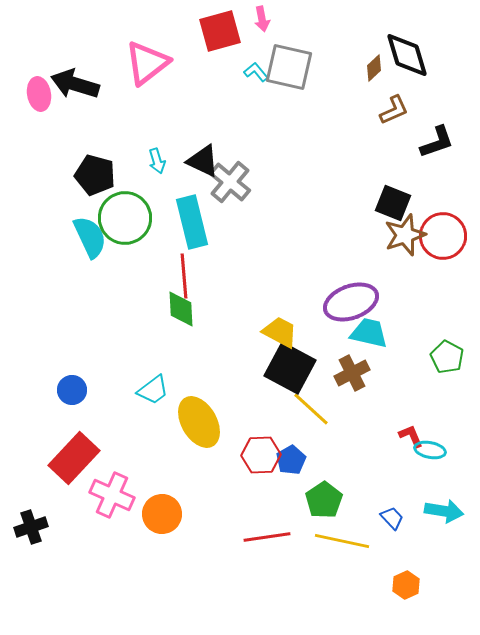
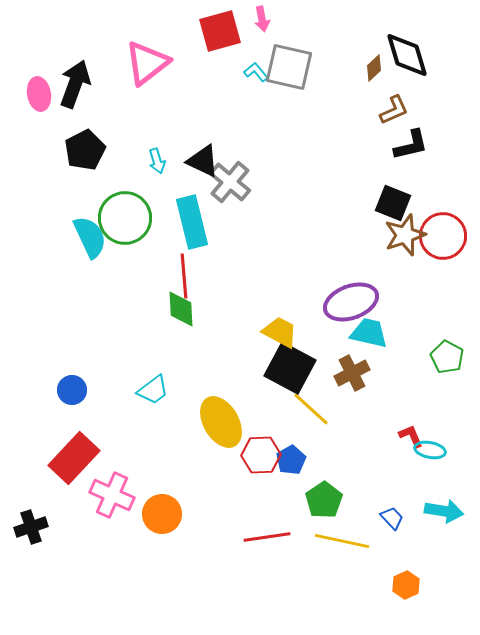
black arrow at (75, 84): rotated 93 degrees clockwise
black L-shape at (437, 142): moved 26 px left, 3 px down; rotated 6 degrees clockwise
black pentagon at (95, 175): moved 10 px left, 25 px up; rotated 30 degrees clockwise
yellow ellipse at (199, 422): moved 22 px right
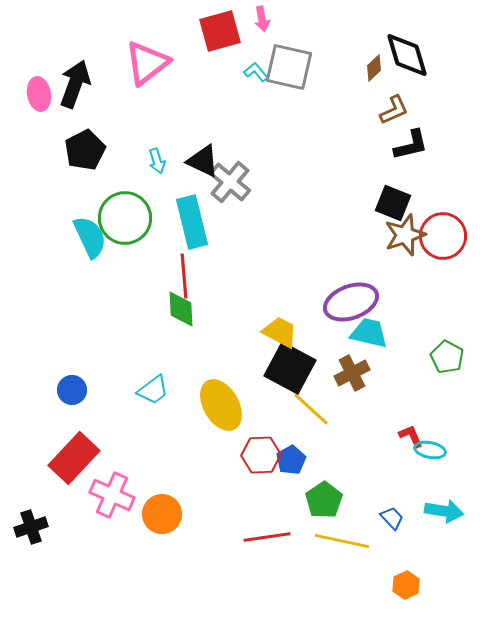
yellow ellipse at (221, 422): moved 17 px up
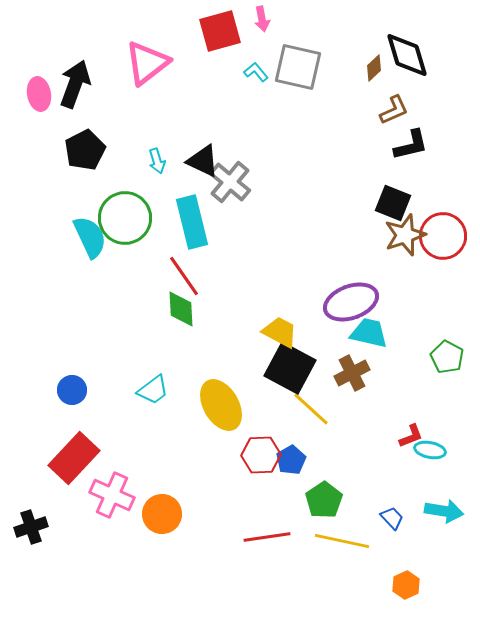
gray square at (289, 67): moved 9 px right
red line at (184, 276): rotated 30 degrees counterclockwise
red L-shape at (411, 436): rotated 92 degrees clockwise
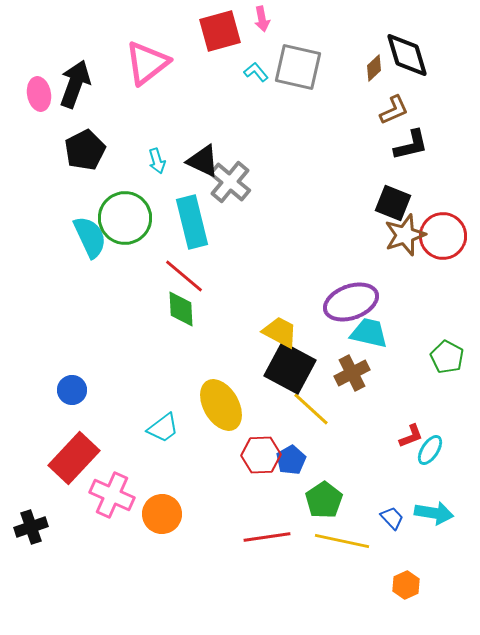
red line at (184, 276): rotated 15 degrees counterclockwise
cyan trapezoid at (153, 390): moved 10 px right, 38 px down
cyan ellipse at (430, 450): rotated 68 degrees counterclockwise
cyan arrow at (444, 511): moved 10 px left, 2 px down
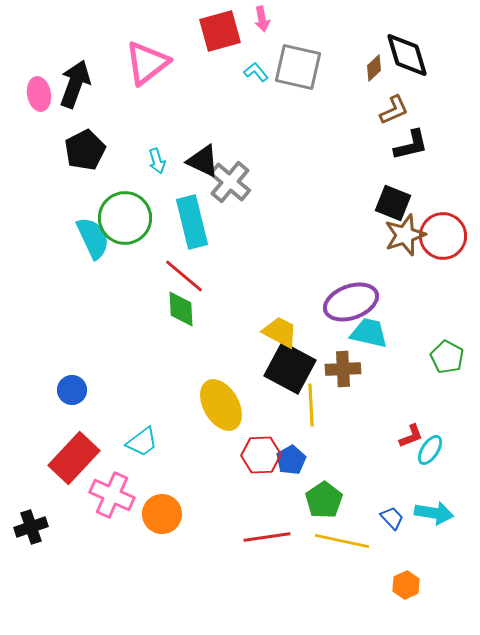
cyan semicircle at (90, 237): moved 3 px right, 1 px down
brown cross at (352, 373): moved 9 px left, 4 px up; rotated 24 degrees clockwise
yellow line at (311, 409): moved 4 px up; rotated 45 degrees clockwise
cyan trapezoid at (163, 428): moved 21 px left, 14 px down
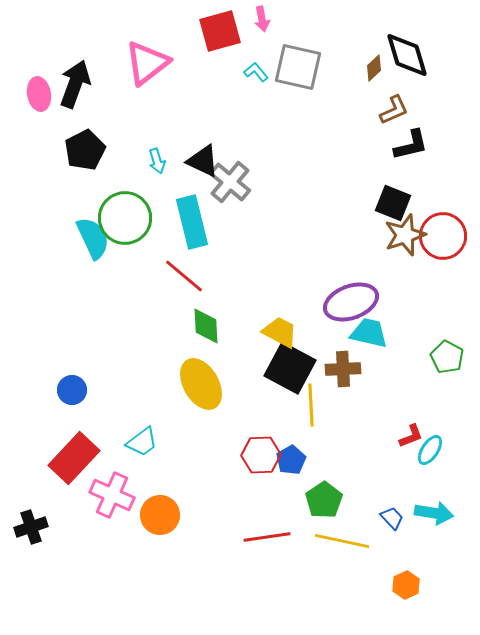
green diamond at (181, 309): moved 25 px right, 17 px down
yellow ellipse at (221, 405): moved 20 px left, 21 px up
orange circle at (162, 514): moved 2 px left, 1 px down
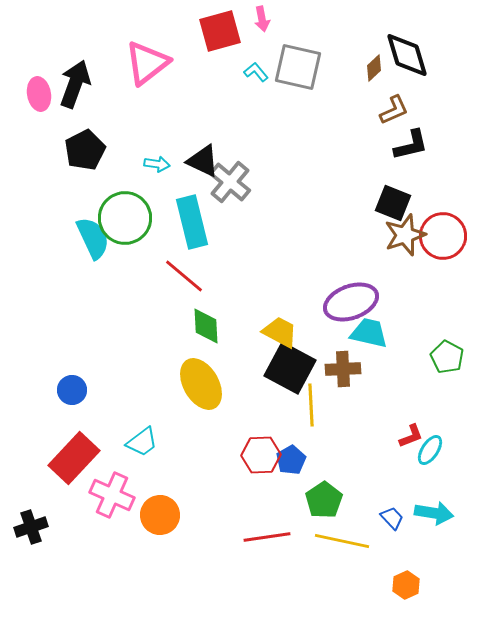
cyan arrow at (157, 161): moved 3 px down; rotated 65 degrees counterclockwise
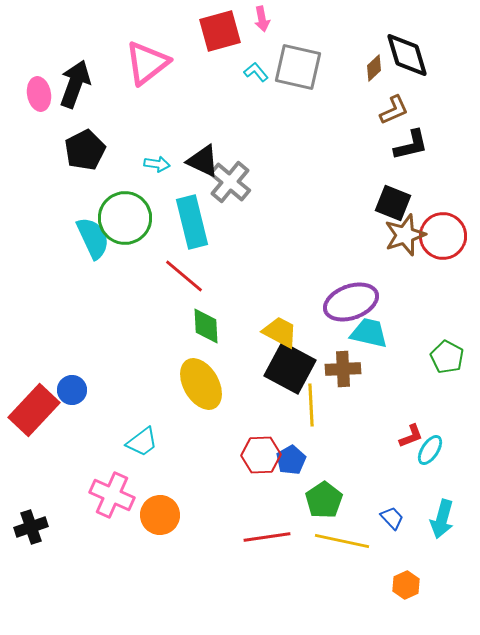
red rectangle at (74, 458): moved 40 px left, 48 px up
cyan arrow at (434, 513): moved 8 px right, 6 px down; rotated 96 degrees clockwise
